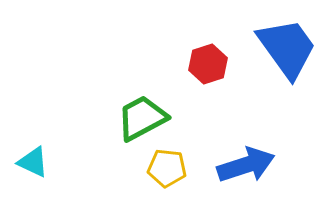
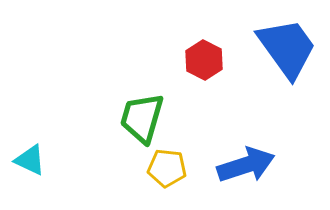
red hexagon: moved 4 px left, 4 px up; rotated 15 degrees counterclockwise
green trapezoid: rotated 46 degrees counterclockwise
cyan triangle: moved 3 px left, 2 px up
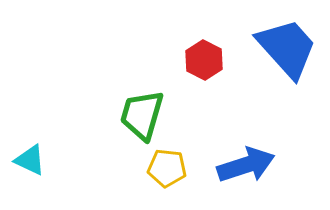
blue trapezoid: rotated 6 degrees counterclockwise
green trapezoid: moved 3 px up
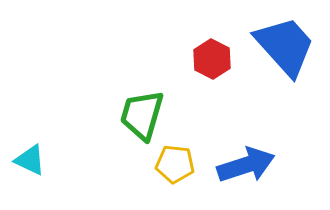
blue trapezoid: moved 2 px left, 2 px up
red hexagon: moved 8 px right, 1 px up
yellow pentagon: moved 8 px right, 4 px up
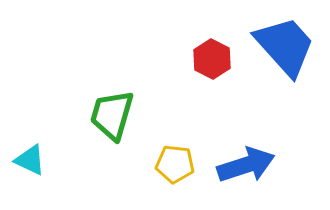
green trapezoid: moved 30 px left
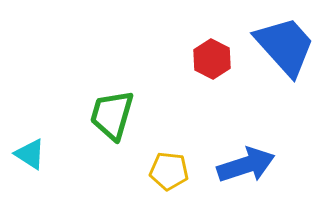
cyan triangle: moved 6 px up; rotated 8 degrees clockwise
yellow pentagon: moved 6 px left, 7 px down
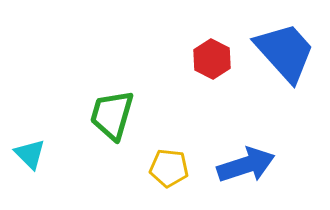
blue trapezoid: moved 6 px down
cyan triangle: rotated 12 degrees clockwise
yellow pentagon: moved 3 px up
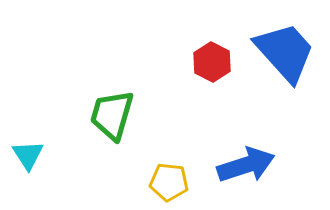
red hexagon: moved 3 px down
cyan triangle: moved 2 px left, 1 px down; rotated 12 degrees clockwise
yellow pentagon: moved 14 px down
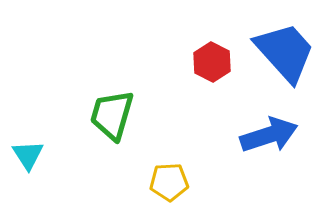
blue arrow: moved 23 px right, 30 px up
yellow pentagon: rotated 9 degrees counterclockwise
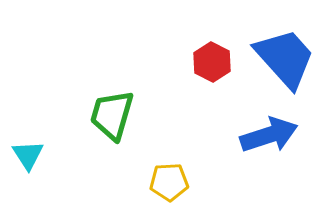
blue trapezoid: moved 6 px down
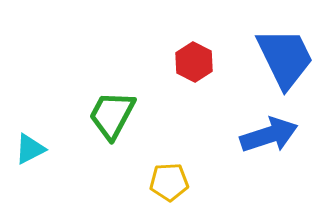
blue trapezoid: rotated 16 degrees clockwise
red hexagon: moved 18 px left
green trapezoid: rotated 12 degrees clockwise
cyan triangle: moved 2 px right, 6 px up; rotated 36 degrees clockwise
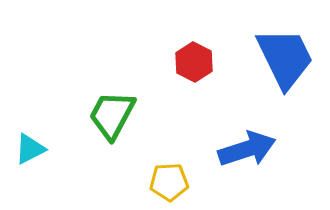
blue arrow: moved 22 px left, 14 px down
